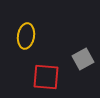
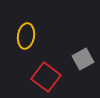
red square: rotated 32 degrees clockwise
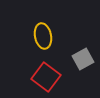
yellow ellipse: moved 17 px right; rotated 20 degrees counterclockwise
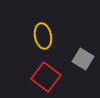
gray square: rotated 30 degrees counterclockwise
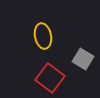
red square: moved 4 px right, 1 px down
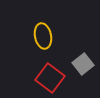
gray square: moved 5 px down; rotated 20 degrees clockwise
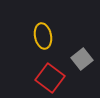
gray square: moved 1 px left, 5 px up
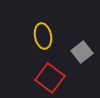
gray square: moved 7 px up
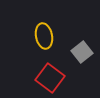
yellow ellipse: moved 1 px right
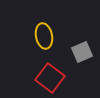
gray square: rotated 15 degrees clockwise
